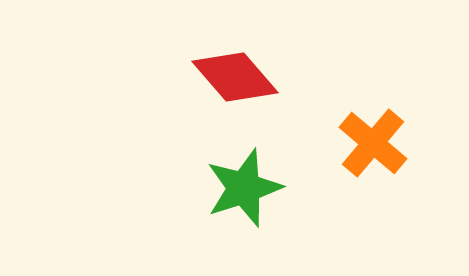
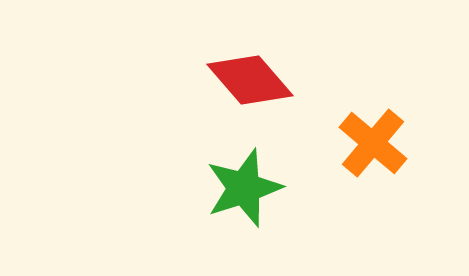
red diamond: moved 15 px right, 3 px down
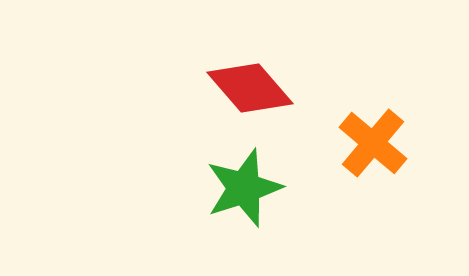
red diamond: moved 8 px down
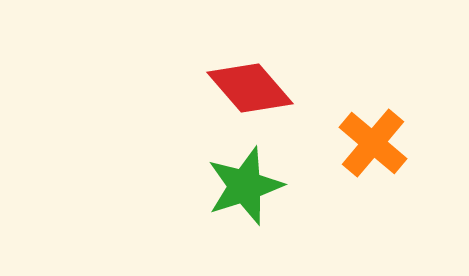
green star: moved 1 px right, 2 px up
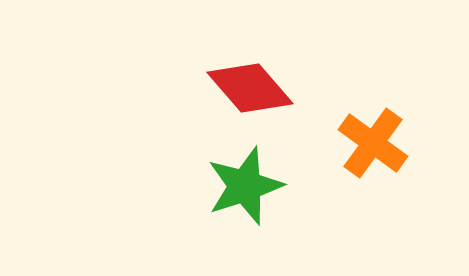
orange cross: rotated 4 degrees counterclockwise
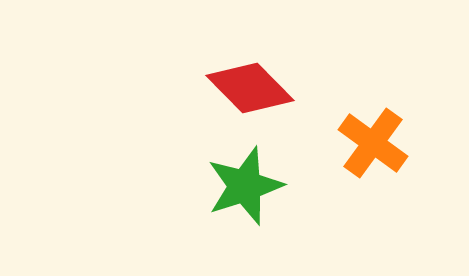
red diamond: rotated 4 degrees counterclockwise
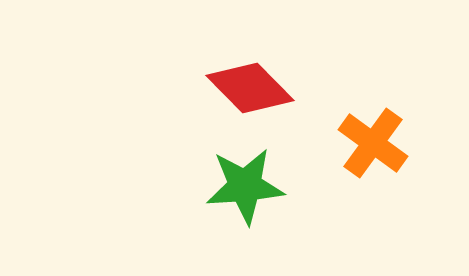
green star: rotated 14 degrees clockwise
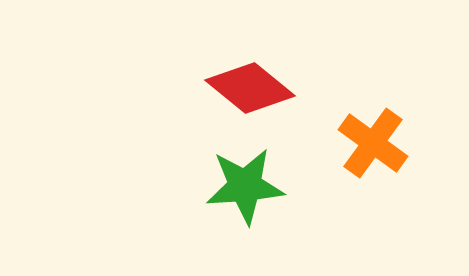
red diamond: rotated 6 degrees counterclockwise
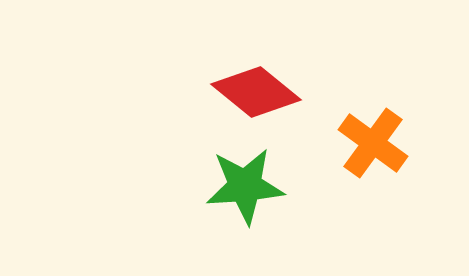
red diamond: moved 6 px right, 4 px down
